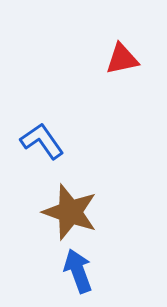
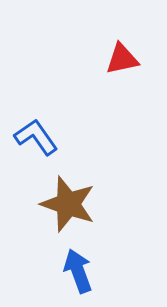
blue L-shape: moved 6 px left, 4 px up
brown star: moved 2 px left, 8 px up
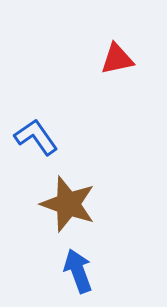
red triangle: moved 5 px left
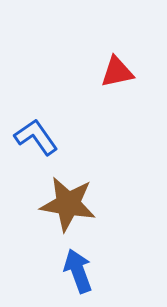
red triangle: moved 13 px down
brown star: rotated 10 degrees counterclockwise
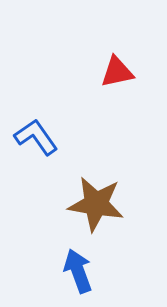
brown star: moved 28 px right
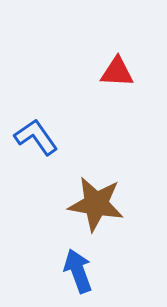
red triangle: rotated 15 degrees clockwise
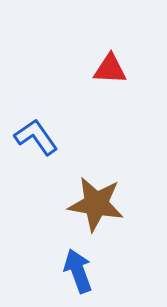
red triangle: moved 7 px left, 3 px up
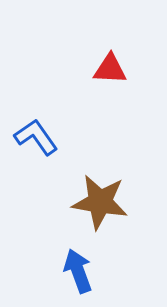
brown star: moved 4 px right, 2 px up
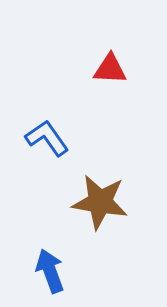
blue L-shape: moved 11 px right, 1 px down
blue arrow: moved 28 px left
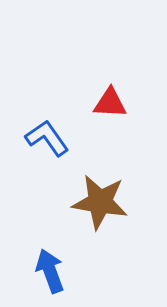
red triangle: moved 34 px down
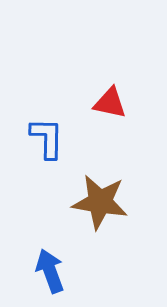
red triangle: rotated 9 degrees clockwise
blue L-shape: rotated 36 degrees clockwise
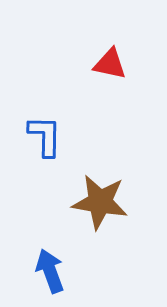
red triangle: moved 39 px up
blue L-shape: moved 2 px left, 2 px up
